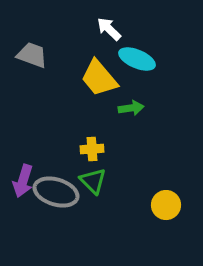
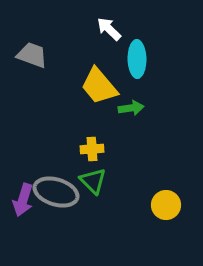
cyan ellipse: rotated 66 degrees clockwise
yellow trapezoid: moved 8 px down
purple arrow: moved 19 px down
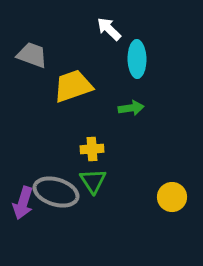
yellow trapezoid: moved 26 px left; rotated 111 degrees clockwise
green triangle: rotated 12 degrees clockwise
purple arrow: moved 3 px down
yellow circle: moved 6 px right, 8 px up
